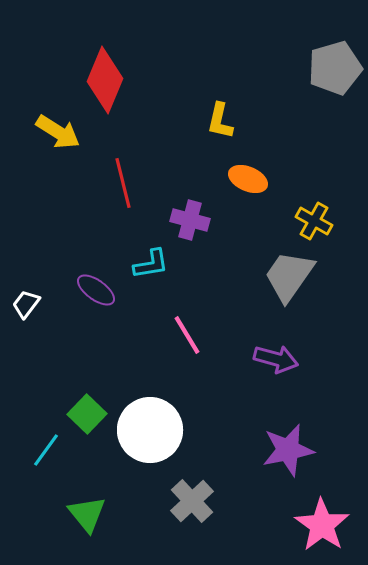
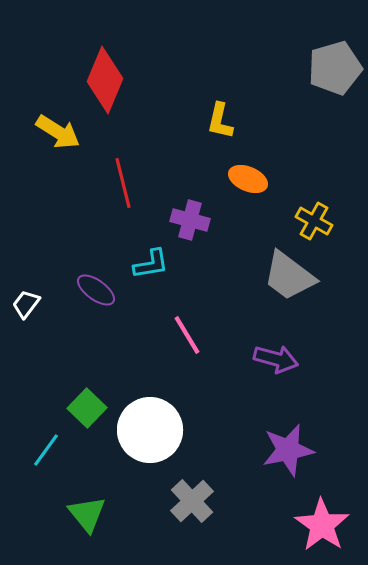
gray trapezoid: rotated 88 degrees counterclockwise
green square: moved 6 px up
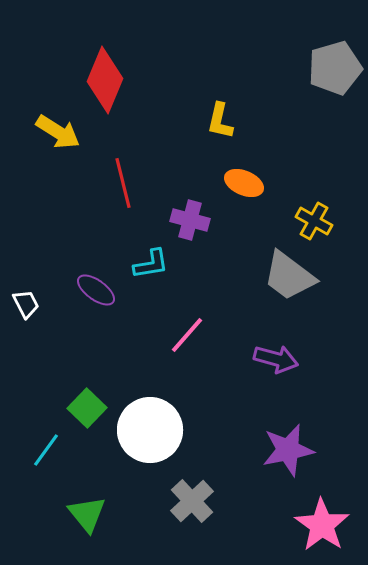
orange ellipse: moved 4 px left, 4 px down
white trapezoid: rotated 116 degrees clockwise
pink line: rotated 72 degrees clockwise
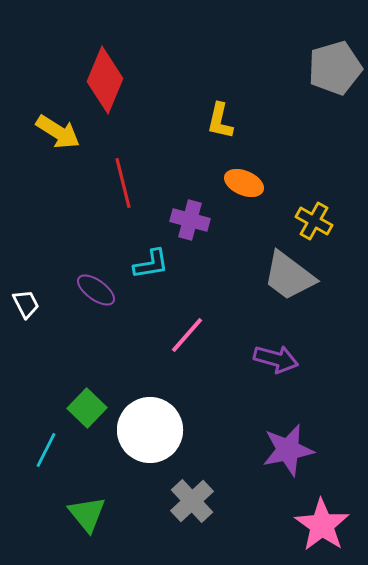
cyan line: rotated 9 degrees counterclockwise
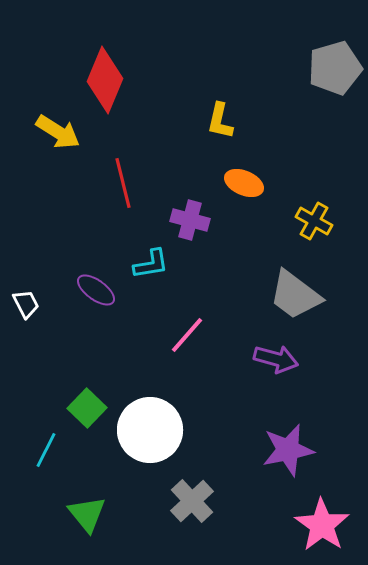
gray trapezoid: moved 6 px right, 19 px down
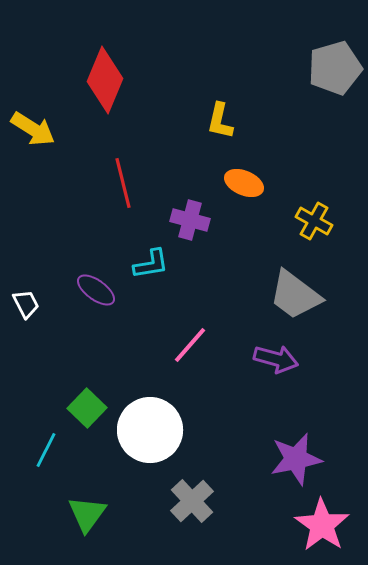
yellow arrow: moved 25 px left, 3 px up
pink line: moved 3 px right, 10 px down
purple star: moved 8 px right, 9 px down
green triangle: rotated 15 degrees clockwise
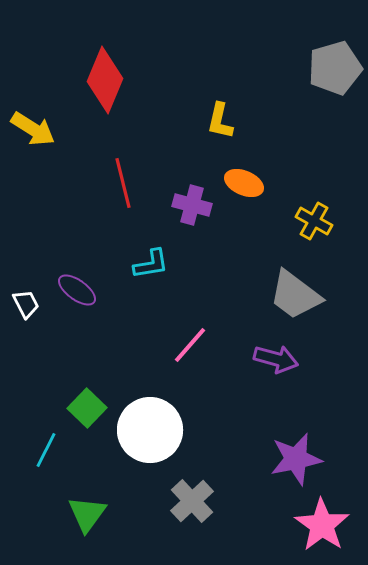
purple cross: moved 2 px right, 15 px up
purple ellipse: moved 19 px left
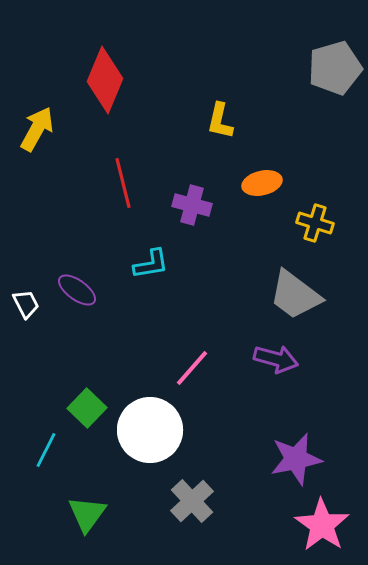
yellow arrow: moved 4 px right; rotated 93 degrees counterclockwise
orange ellipse: moved 18 px right; rotated 36 degrees counterclockwise
yellow cross: moved 1 px right, 2 px down; rotated 12 degrees counterclockwise
pink line: moved 2 px right, 23 px down
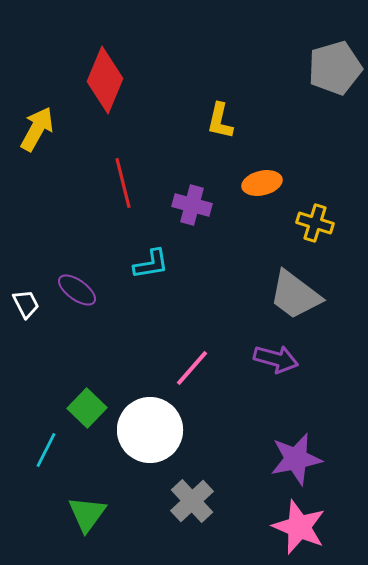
pink star: moved 23 px left, 2 px down; rotated 12 degrees counterclockwise
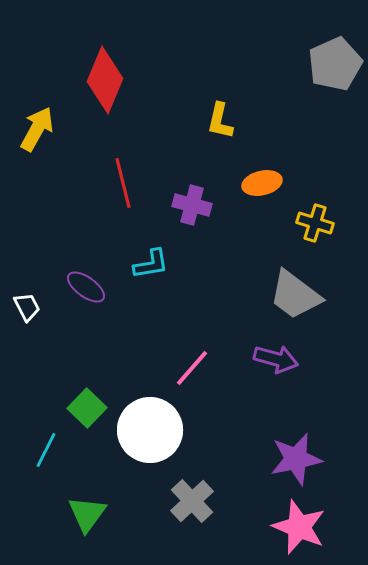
gray pentagon: moved 4 px up; rotated 8 degrees counterclockwise
purple ellipse: moved 9 px right, 3 px up
white trapezoid: moved 1 px right, 3 px down
